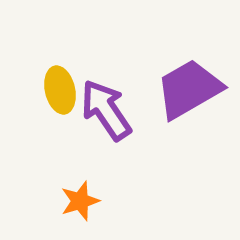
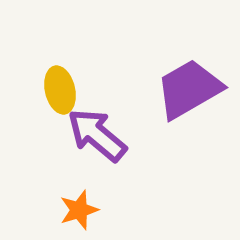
purple arrow: moved 9 px left, 25 px down; rotated 16 degrees counterclockwise
orange star: moved 1 px left, 9 px down
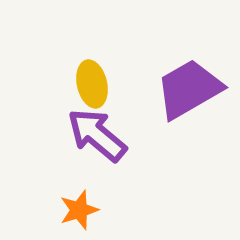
yellow ellipse: moved 32 px right, 6 px up
